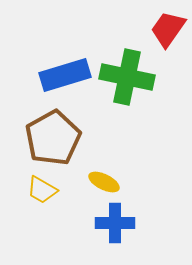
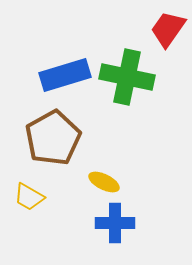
yellow trapezoid: moved 13 px left, 7 px down
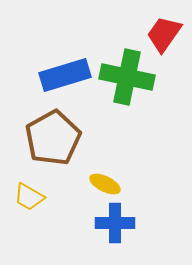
red trapezoid: moved 4 px left, 5 px down
yellow ellipse: moved 1 px right, 2 px down
